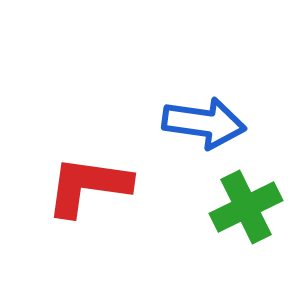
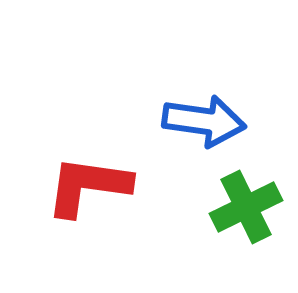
blue arrow: moved 2 px up
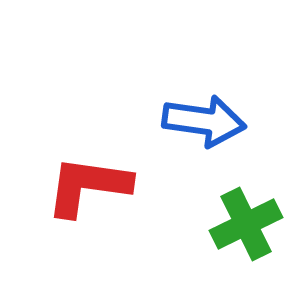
green cross: moved 17 px down
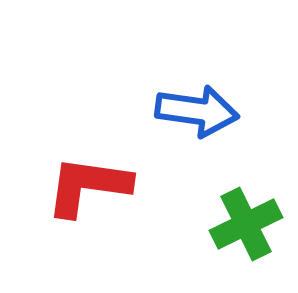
blue arrow: moved 7 px left, 10 px up
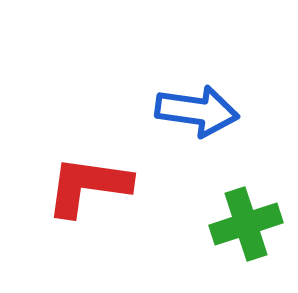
green cross: rotated 8 degrees clockwise
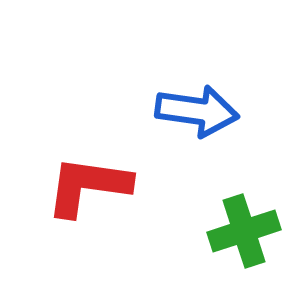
green cross: moved 2 px left, 7 px down
